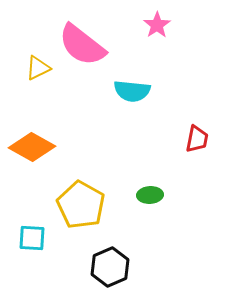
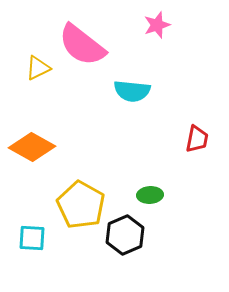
pink star: rotated 16 degrees clockwise
black hexagon: moved 15 px right, 32 px up
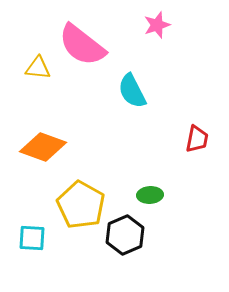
yellow triangle: rotated 32 degrees clockwise
cyan semicircle: rotated 57 degrees clockwise
orange diamond: moved 11 px right; rotated 9 degrees counterclockwise
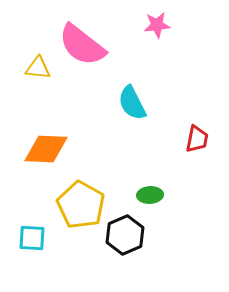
pink star: rotated 12 degrees clockwise
cyan semicircle: moved 12 px down
orange diamond: moved 3 px right, 2 px down; rotated 18 degrees counterclockwise
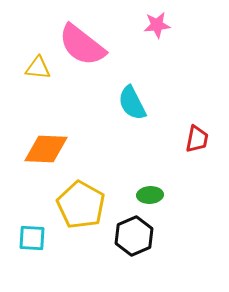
black hexagon: moved 9 px right, 1 px down
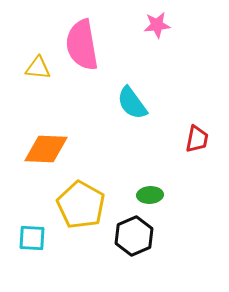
pink semicircle: rotated 42 degrees clockwise
cyan semicircle: rotated 9 degrees counterclockwise
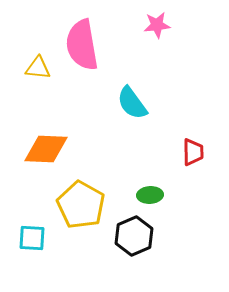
red trapezoid: moved 4 px left, 13 px down; rotated 12 degrees counterclockwise
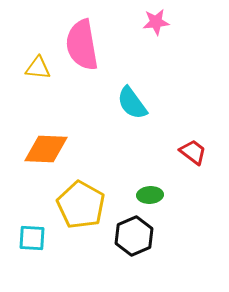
pink star: moved 1 px left, 3 px up
red trapezoid: rotated 52 degrees counterclockwise
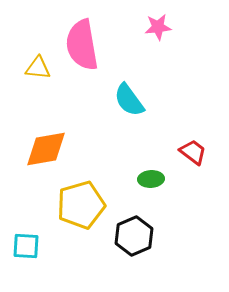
pink star: moved 2 px right, 5 px down
cyan semicircle: moved 3 px left, 3 px up
orange diamond: rotated 12 degrees counterclockwise
green ellipse: moved 1 px right, 16 px up
yellow pentagon: rotated 27 degrees clockwise
cyan square: moved 6 px left, 8 px down
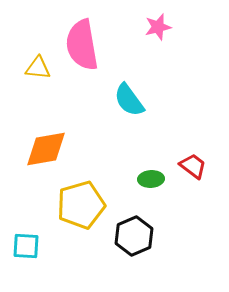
pink star: rotated 8 degrees counterclockwise
red trapezoid: moved 14 px down
